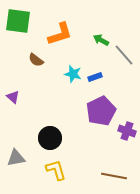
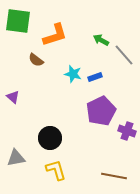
orange L-shape: moved 5 px left, 1 px down
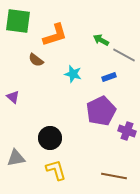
gray line: rotated 20 degrees counterclockwise
blue rectangle: moved 14 px right
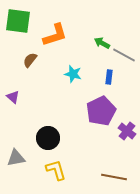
green arrow: moved 1 px right, 3 px down
brown semicircle: moved 6 px left; rotated 91 degrees clockwise
blue rectangle: rotated 64 degrees counterclockwise
purple cross: rotated 18 degrees clockwise
black circle: moved 2 px left
brown line: moved 1 px down
